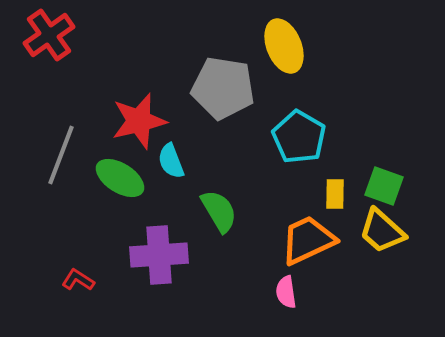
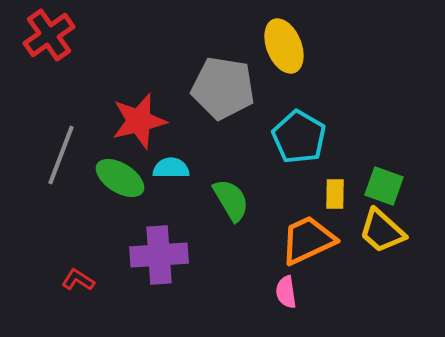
cyan semicircle: moved 7 px down; rotated 111 degrees clockwise
green semicircle: moved 12 px right, 11 px up
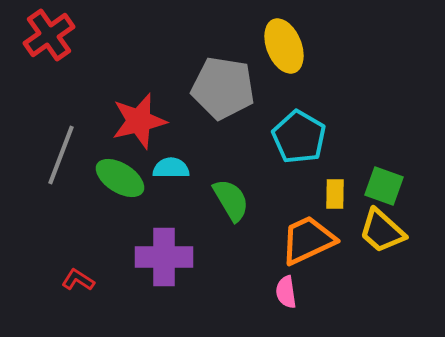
purple cross: moved 5 px right, 2 px down; rotated 4 degrees clockwise
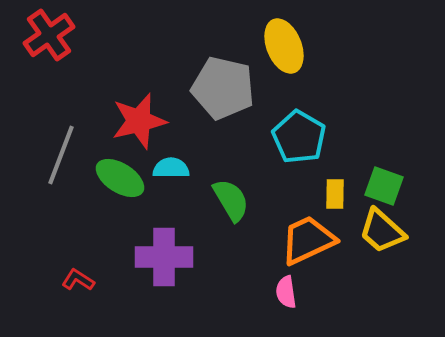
gray pentagon: rotated 4 degrees clockwise
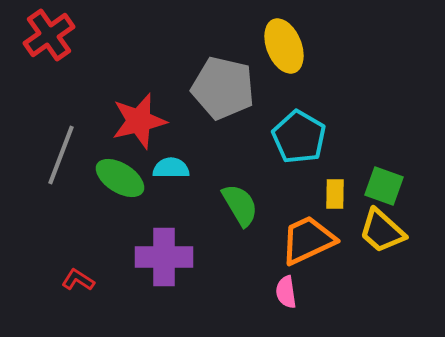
green semicircle: moved 9 px right, 5 px down
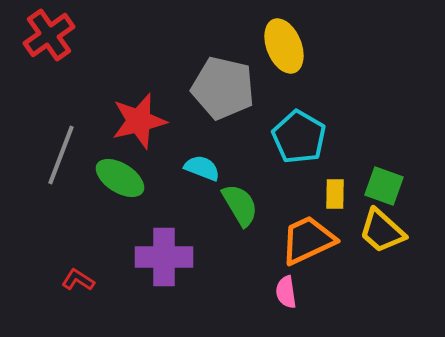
cyan semicircle: moved 31 px right; rotated 21 degrees clockwise
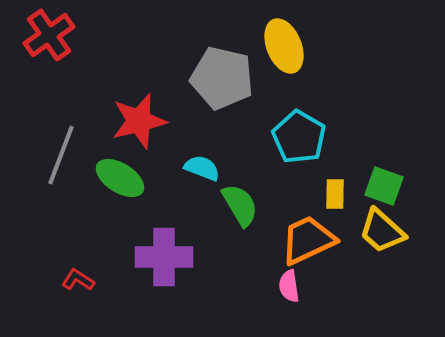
gray pentagon: moved 1 px left, 10 px up
pink semicircle: moved 3 px right, 6 px up
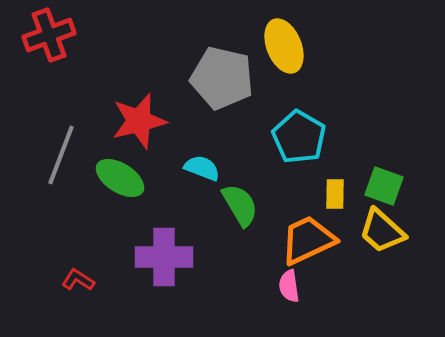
red cross: rotated 15 degrees clockwise
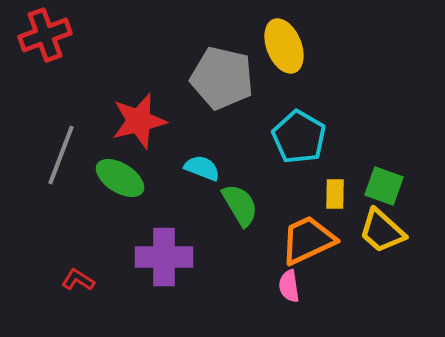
red cross: moved 4 px left
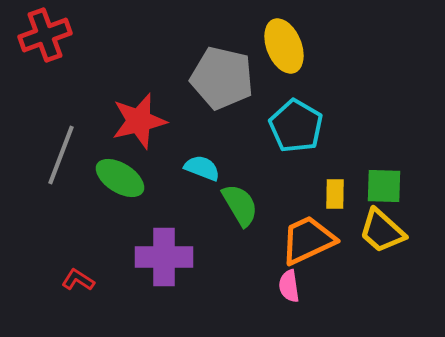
cyan pentagon: moved 3 px left, 11 px up
green square: rotated 18 degrees counterclockwise
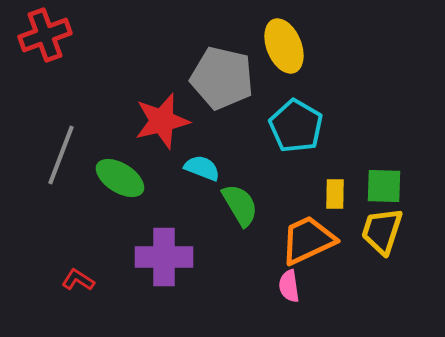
red star: moved 23 px right
yellow trapezoid: rotated 66 degrees clockwise
